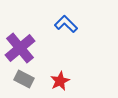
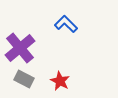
red star: rotated 18 degrees counterclockwise
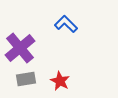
gray rectangle: moved 2 px right; rotated 36 degrees counterclockwise
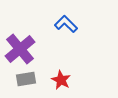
purple cross: moved 1 px down
red star: moved 1 px right, 1 px up
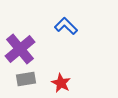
blue L-shape: moved 2 px down
red star: moved 3 px down
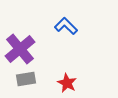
red star: moved 6 px right
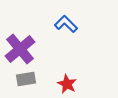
blue L-shape: moved 2 px up
red star: moved 1 px down
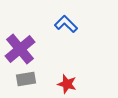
red star: rotated 12 degrees counterclockwise
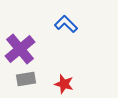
red star: moved 3 px left
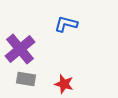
blue L-shape: rotated 30 degrees counterclockwise
gray rectangle: rotated 18 degrees clockwise
